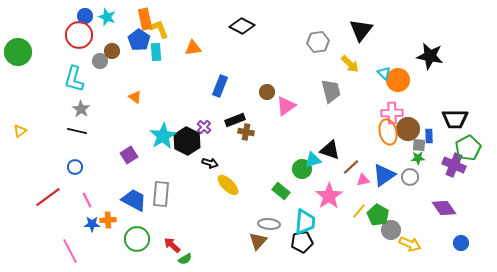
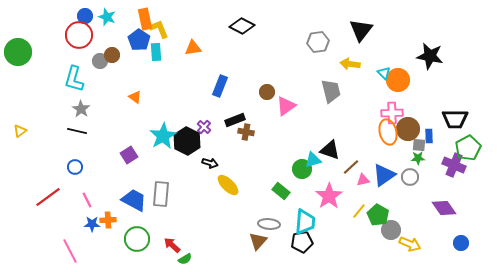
brown circle at (112, 51): moved 4 px down
yellow arrow at (350, 64): rotated 144 degrees clockwise
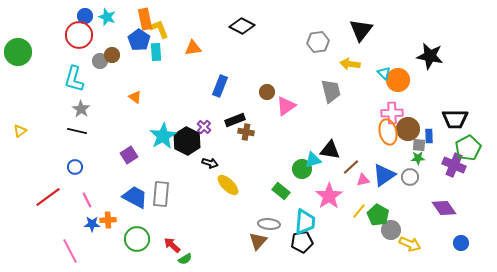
black triangle at (330, 150): rotated 10 degrees counterclockwise
blue trapezoid at (134, 200): moved 1 px right, 3 px up
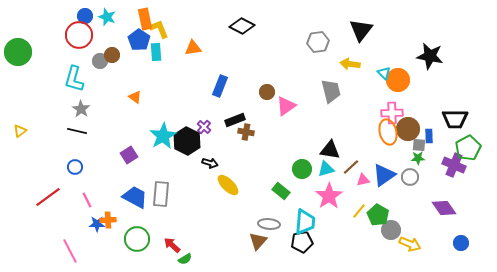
cyan triangle at (313, 160): moved 13 px right, 9 px down
blue star at (92, 224): moved 5 px right
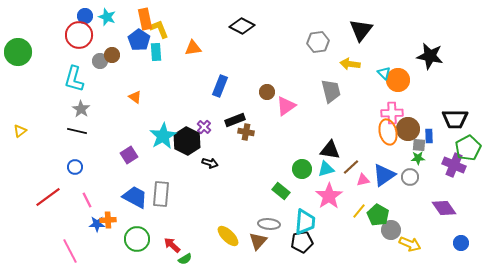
yellow ellipse at (228, 185): moved 51 px down
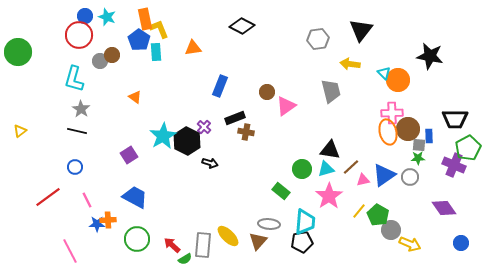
gray hexagon at (318, 42): moved 3 px up
black rectangle at (235, 120): moved 2 px up
gray rectangle at (161, 194): moved 42 px right, 51 px down
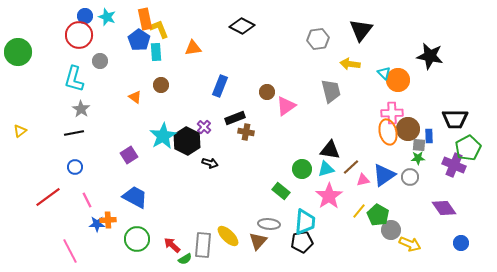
brown circle at (112, 55): moved 49 px right, 30 px down
black line at (77, 131): moved 3 px left, 2 px down; rotated 24 degrees counterclockwise
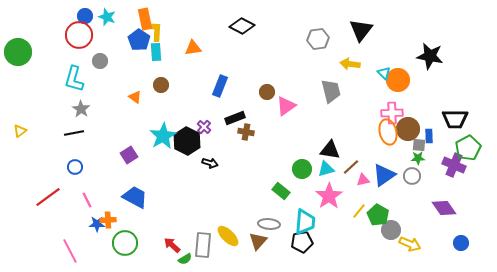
yellow L-shape at (159, 29): moved 4 px left, 2 px down; rotated 25 degrees clockwise
gray circle at (410, 177): moved 2 px right, 1 px up
green circle at (137, 239): moved 12 px left, 4 px down
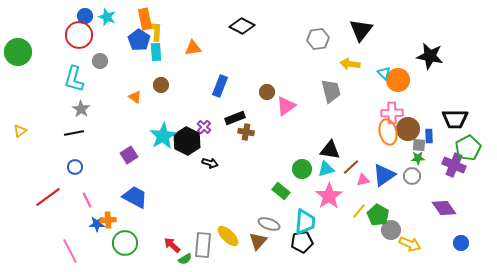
gray ellipse at (269, 224): rotated 15 degrees clockwise
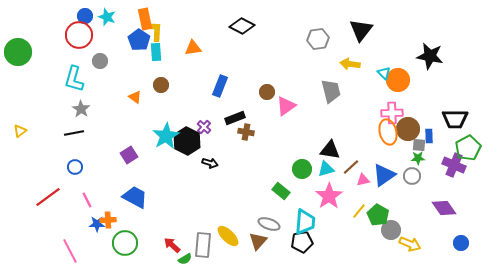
cyan star at (163, 136): moved 3 px right
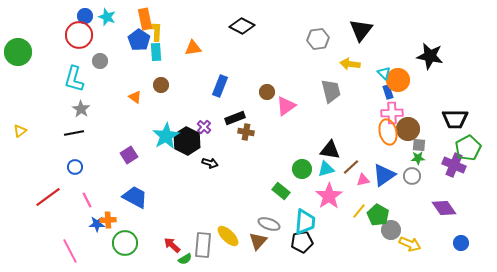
blue rectangle at (429, 136): moved 41 px left, 44 px up; rotated 16 degrees counterclockwise
